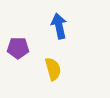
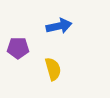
blue arrow: rotated 90 degrees clockwise
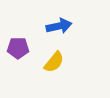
yellow semicircle: moved 1 px right, 7 px up; rotated 55 degrees clockwise
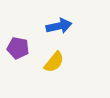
purple pentagon: rotated 10 degrees clockwise
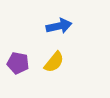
purple pentagon: moved 15 px down
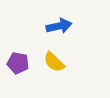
yellow semicircle: rotated 95 degrees clockwise
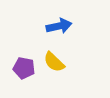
purple pentagon: moved 6 px right, 5 px down
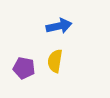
yellow semicircle: moved 1 px right, 1 px up; rotated 55 degrees clockwise
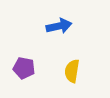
yellow semicircle: moved 17 px right, 10 px down
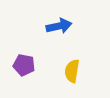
purple pentagon: moved 3 px up
